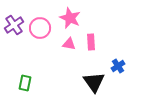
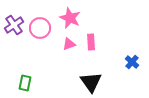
pink triangle: rotated 32 degrees counterclockwise
blue cross: moved 14 px right, 4 px up; rotated 16 degrees counterclockwise
black triangle: moved 3 px left
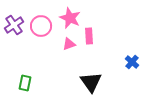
pink circle: moved 1 px right, 2 px up
pink rectangle: moved 2 px left, 6 px up
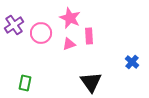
pink circle: moved 7 px down
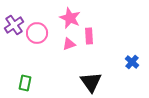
pink circle: moved 4 px left
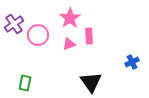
pink star: rotated 15 degrees clockwise
purple cross: moved 1 px up
pink circle: moved 1 px right, 2 px down
blue cross: rotated 24 degrees clockwise
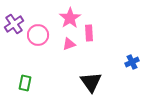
pink rectangle: moved 3 px up
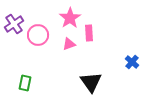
blue cross: rotated 24 degrees counterclockwise
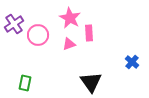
pink star: rotated 10 degrees counterclockwise
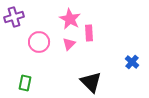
pink star: moved 1 px down
purple cross: moved 7 px up; rotated 18 degrees clockwise
pink circle: moved 1 px right, 7 px down
pink triangle: rotated 24 degrees counterclockwise
black triangle: rotated 10 degrees counterclockwise
